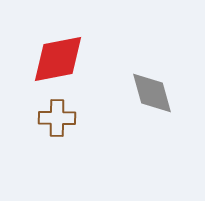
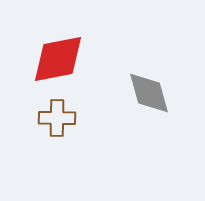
gray diamond: moved 3 px left
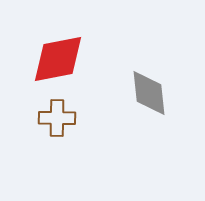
gray diamond: rotated 9 degrees clockwise
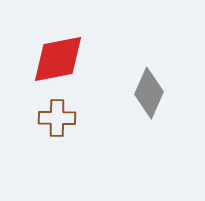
gray diamond: rotated 30 degrees clockwise
